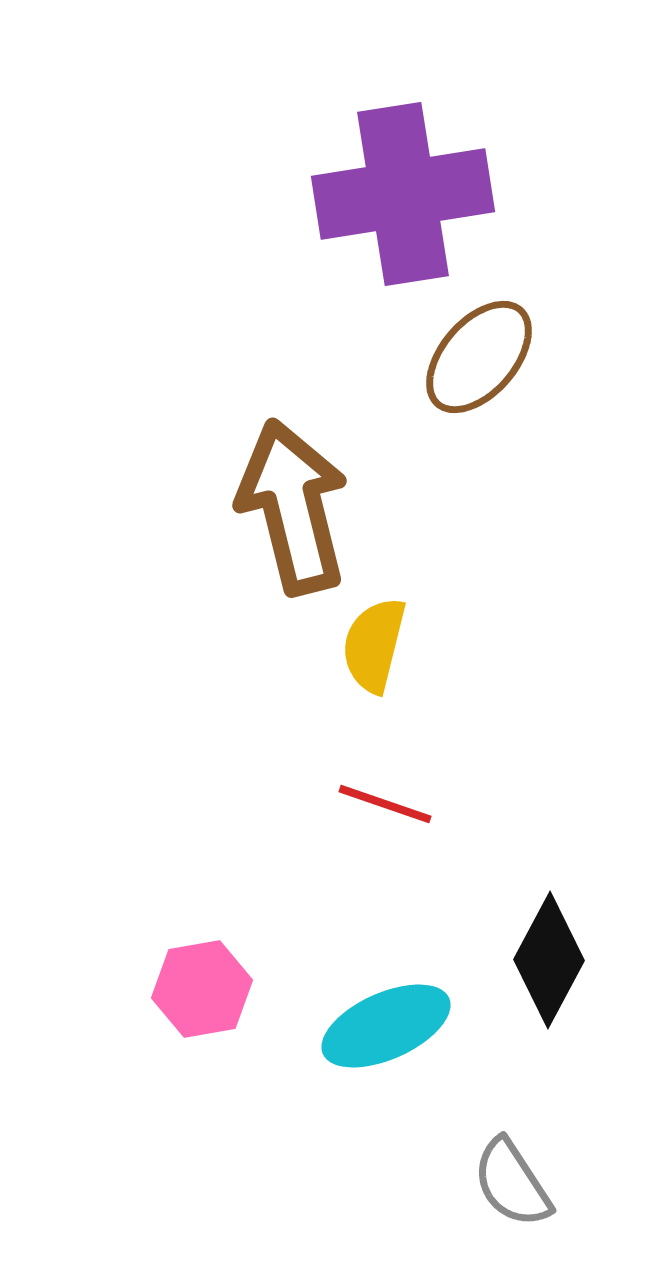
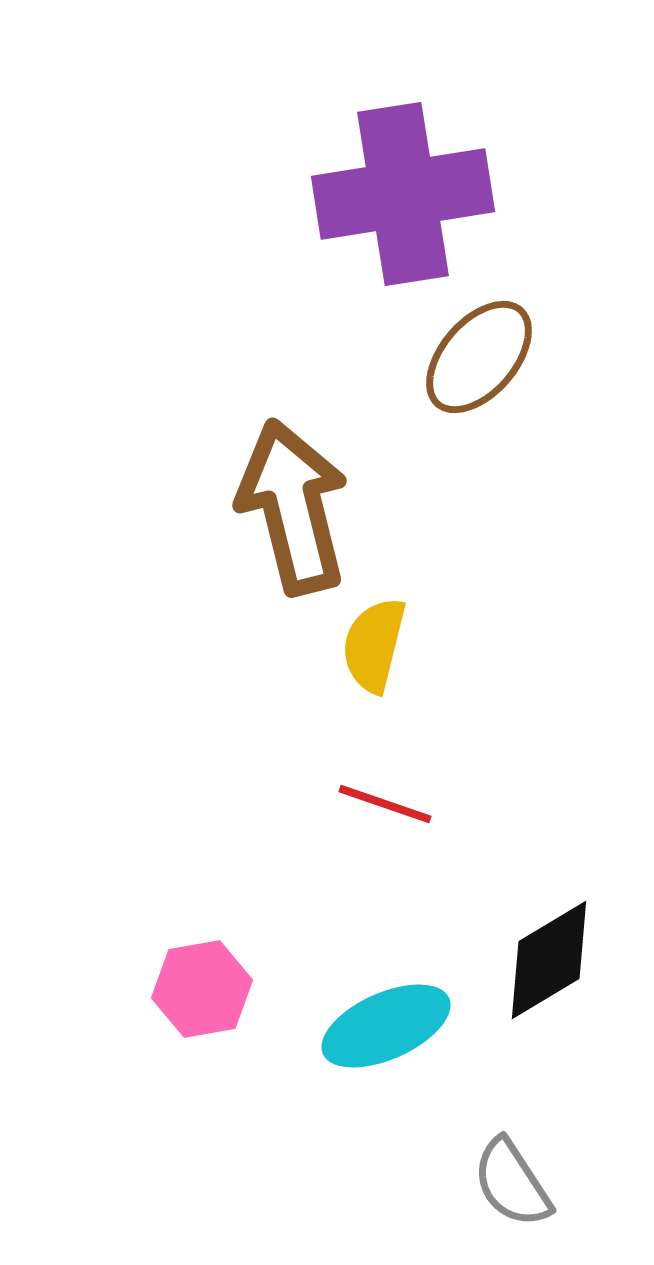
black diamond: rotated 31 degrees clockwise
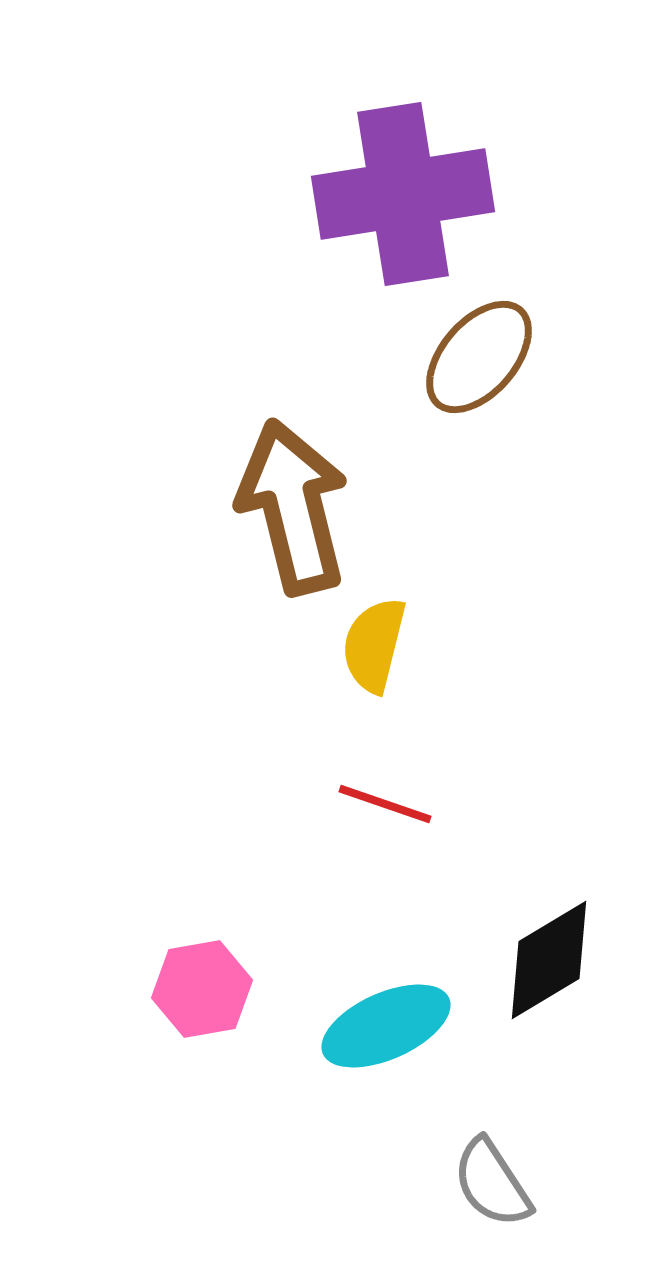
gray semicircle: moved 20 px left
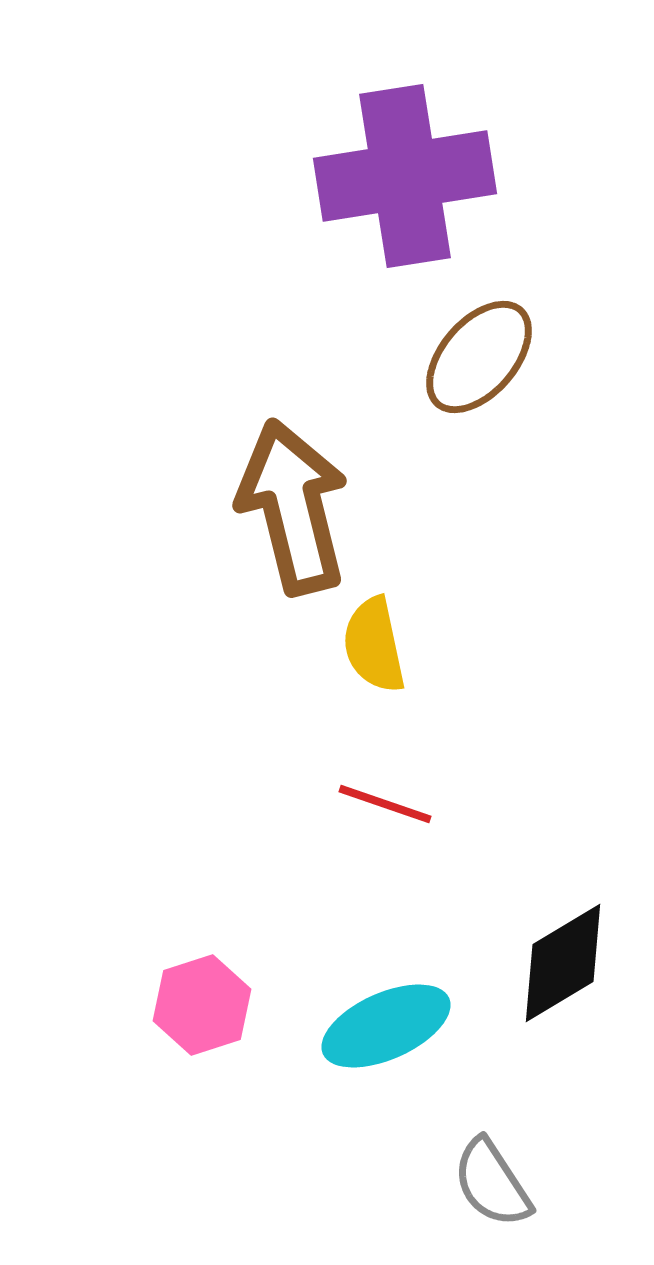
purple cross: moved 2 px right, 18 px up
yellow semicircle: rotated 26 degrees counterclockwise
black diamond: moved 14 px right, 3 px down
pink hexagon: moved 16 px down; rotated 8 degrees counterclockwise
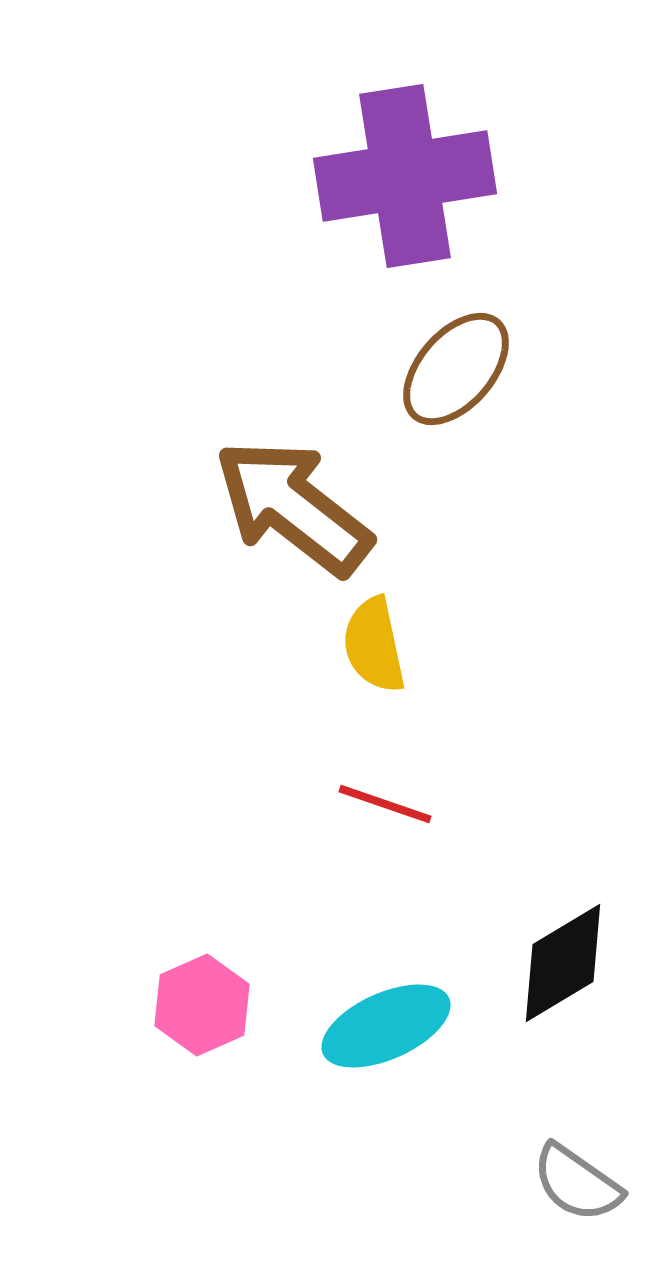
brown ellipse: moved 23 px left, 12 px down
brown arrow: rotated 38 degrees counterclockwise
pink hexagon: rotated 6 degrees counterclockwise
gray semicircle: moved 85 px right; rotated 22 degrees counterclockwise
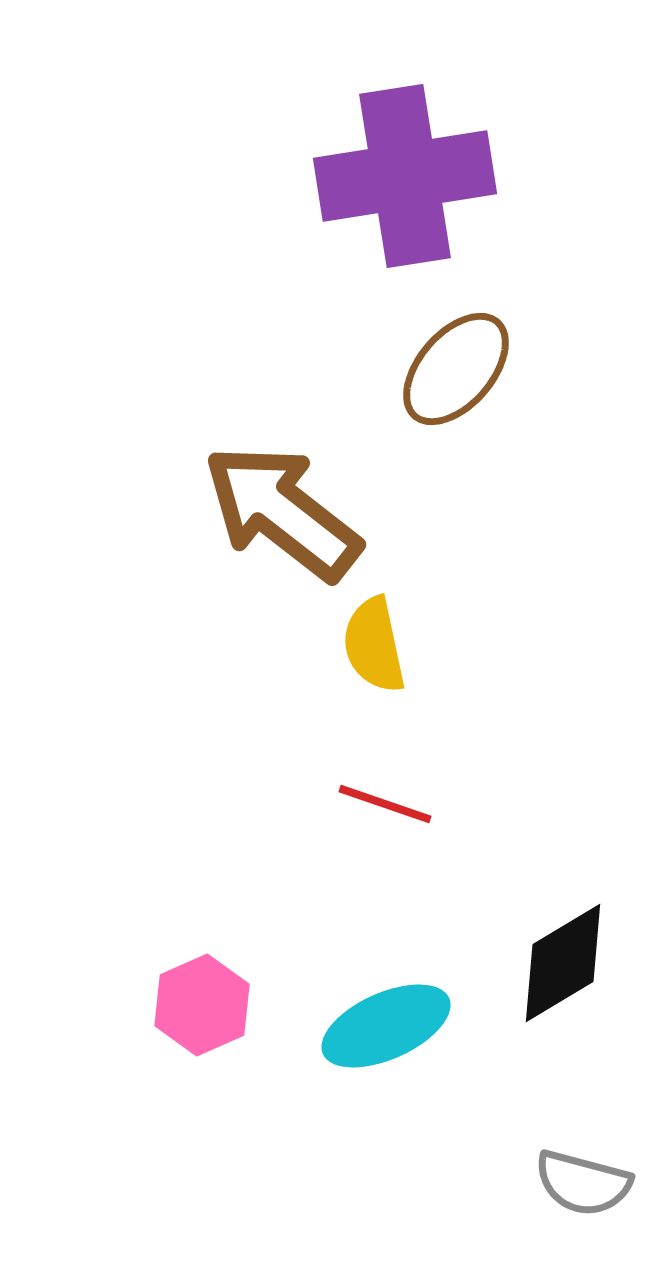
brown arrow: moved 11 px left, 5 px down
gray semicircle: moved 6 px right; rotated 20 degrees counterclockwise
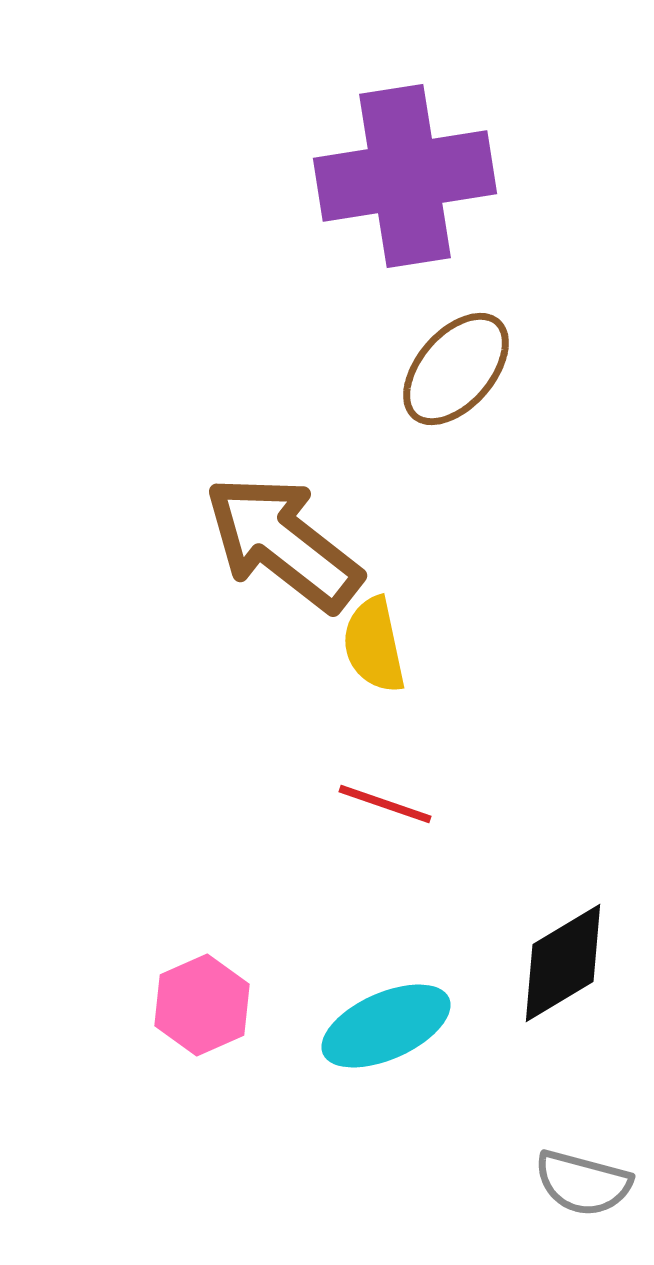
brown arrow: moved 1 px right, 31 px down
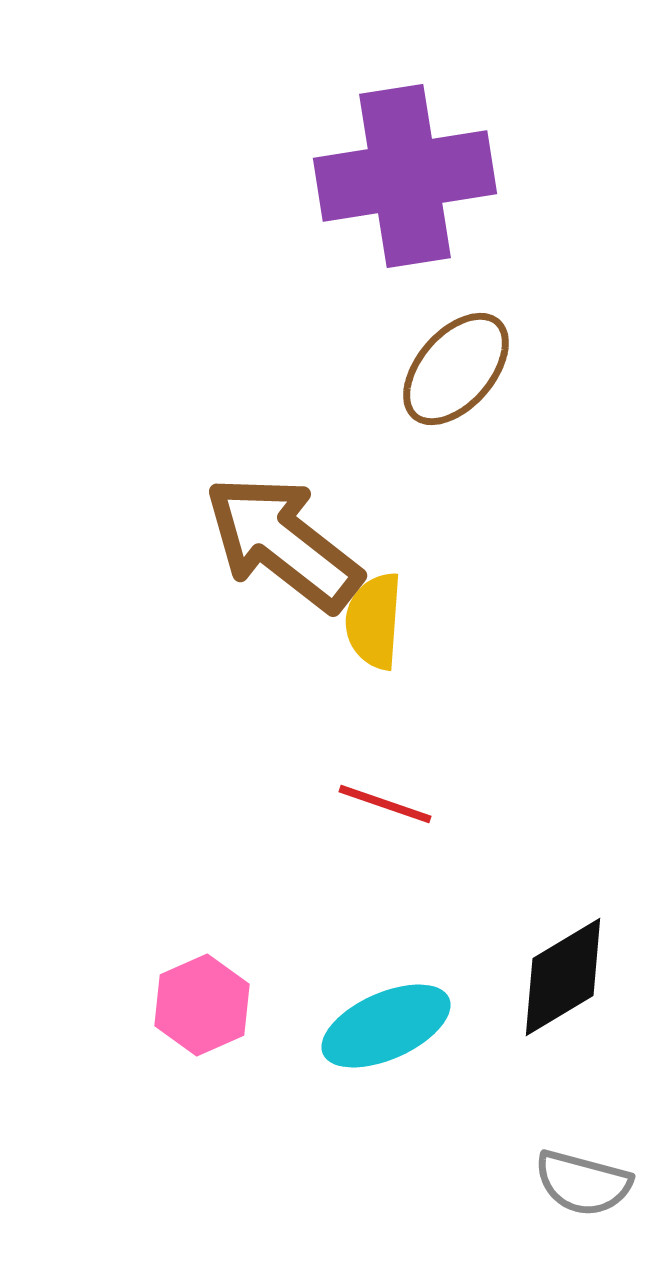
yellow semicircle: moved 24 px up; rotated 16 degrees clockwise
black diamond: moved 14 px down
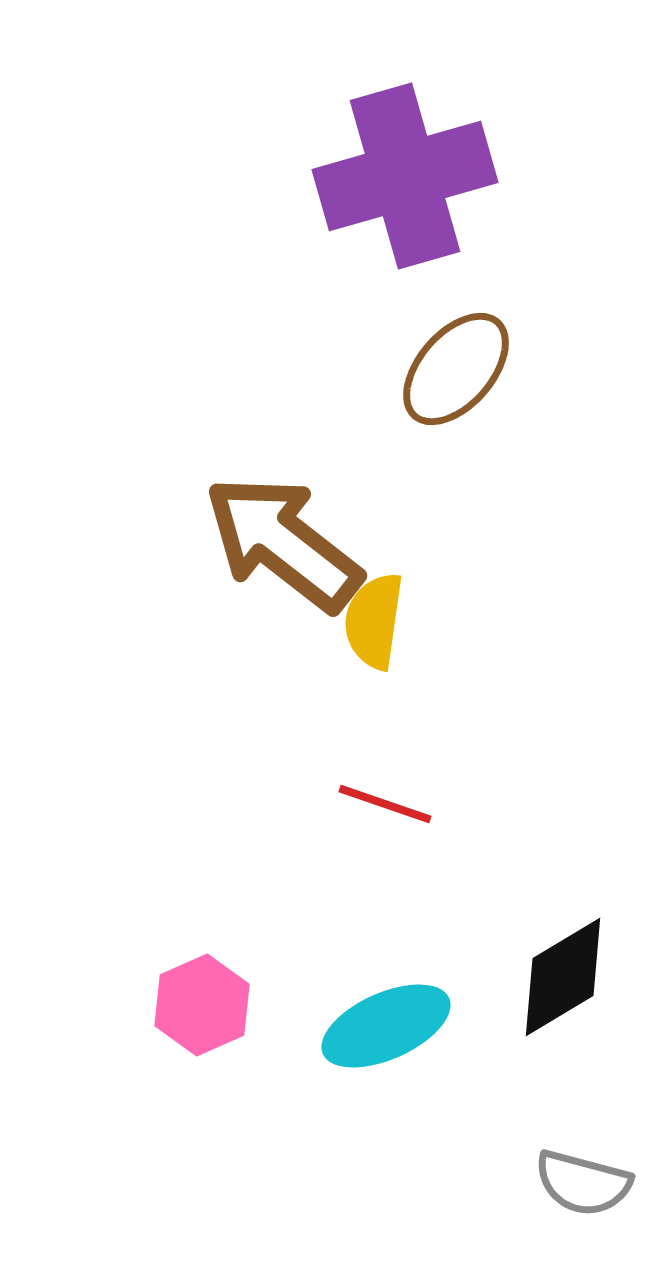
purple cross: rotated 7 degrees counterclockwise
yellow semicircle: rotated 4 degrees clockwise
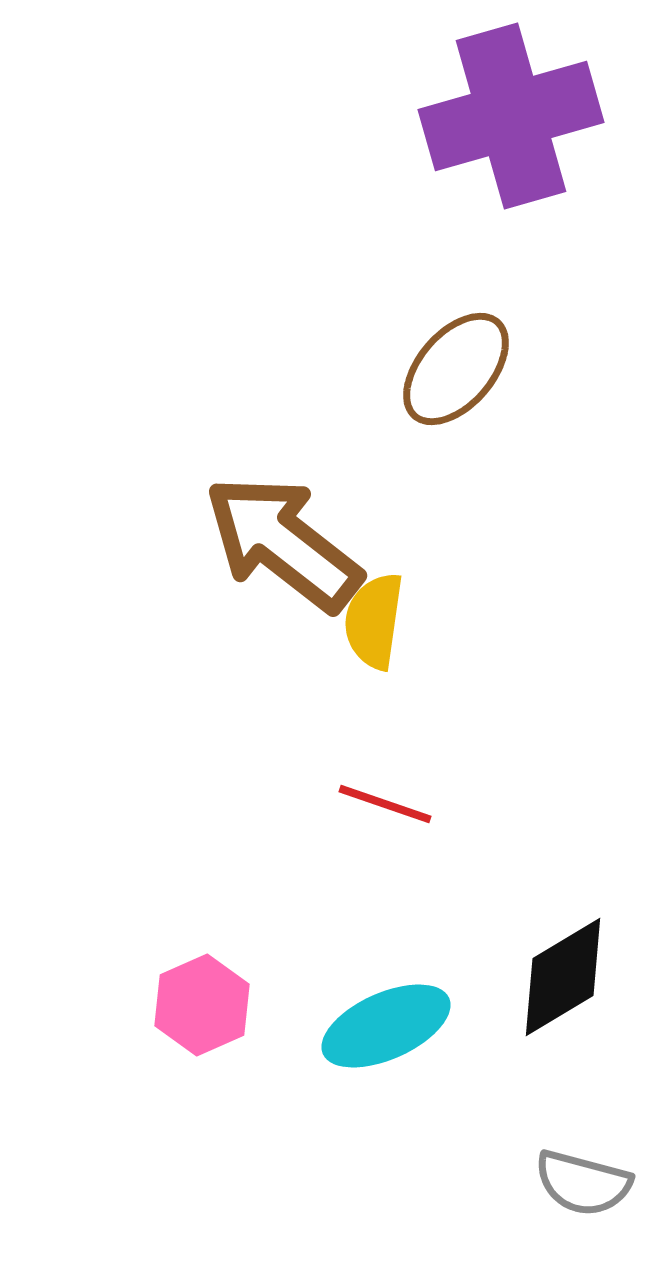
purple cross: moved 106 px right, 60 px up
